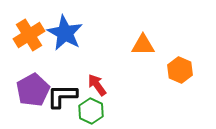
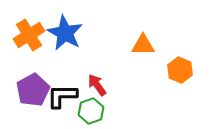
green hexagon: rotated 15 degrees clockwise
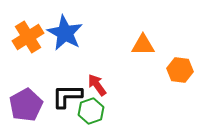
orange cross: moved 1 px left, 2 px down
orange hexagon: rotated 15 degrees counterclockwise
purple pentagon: moved 7 px left, 15 px down
black L-shape: moved 5 px right
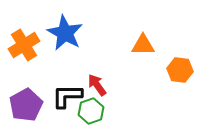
orange cross: moved 4 px left, 8 px down
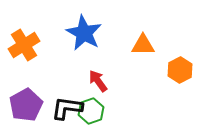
blue star: moved 19 px right
orange hexagon: rotated 25 degrees clockwise
red arrow: moved 1 px right, 4 px up
black L-shape: moved 12 px down; rotated 8 degrees clockwise
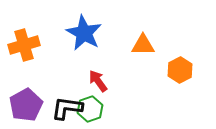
orange cross: rotated 16 degrees clockwise
green hexagon: moved 1 px left, 2 px up
